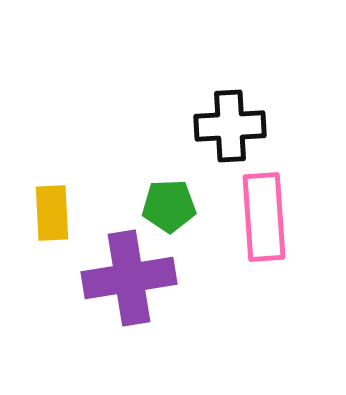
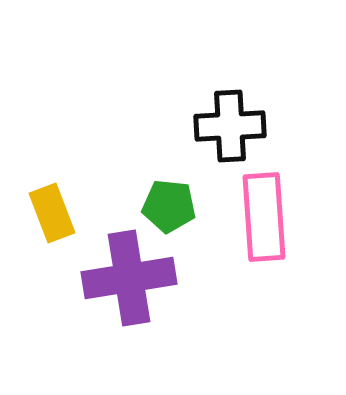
green pentagon: rotated 8 degrees clockwise
yellow rectangle: rotated 18 degrees counterclockwise
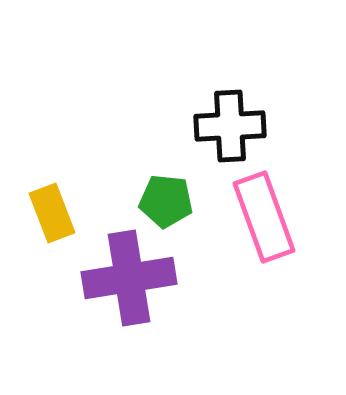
green pentagon: moved 3 px left, 5 px up
pink rectangle: rotated 16 degrees counterclockwise
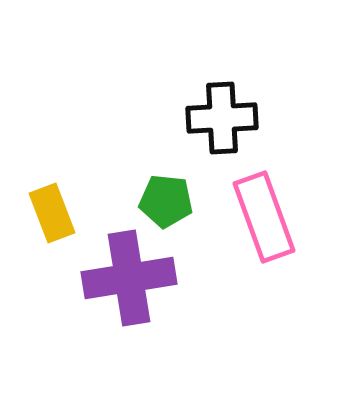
black cross: moved 8 px left, 8 px up
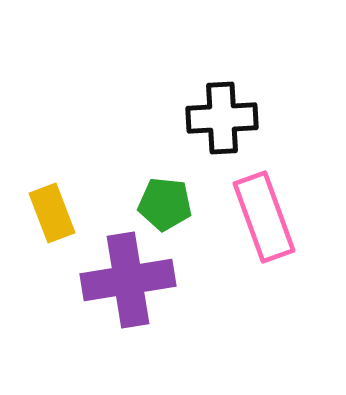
green pentagon: moved 1 px left, 3 px down
purple cross: moved 1 px left, 2 px down
